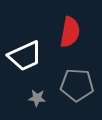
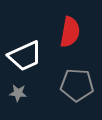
gray star: moved 19 px left, 5 px up
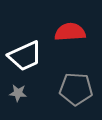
red semicircle: rotated 104 degrees counterclockwise
gray pentagon: moved 1 px left, 4 px down
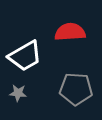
white trapezoid: rotated 6 degrees counterclockwise
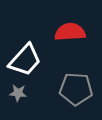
white trapezoid: moved 4 px down; rotated 18 degrees counterclockwise
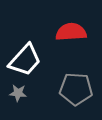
red semicircle: moved 1 px right
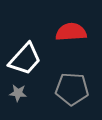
white trapezoid: moved 1 px up
gray pentagon: moved 4 px left
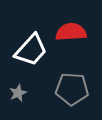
white trapezoid: moved 6 px right, 9 px up
gray star: rotated 30 degrees counterclockwise
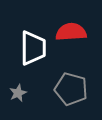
white trapezoid: moved 2 px right, 2 px up; rotated 42 degrees counterclockwise
gray pentagon: moved 1 px left; rotated 12 degrees clockwise
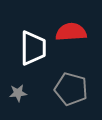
gray star: rotated 18 degrees clockwise
